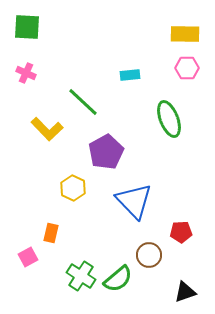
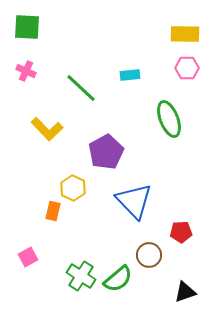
pink cross: moved 2 px up
green line: moved 2 px left, 14 px up
orange rectangle: moved 2 px right, 22 px up
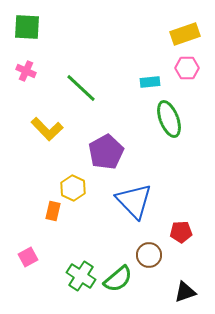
yellow rectangle: rotated 20 degrees counterclockwise
cyan rectangle: moved 20 px right, 7 px down
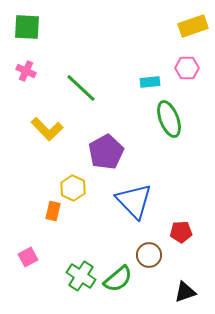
yellow rectangle: moved 8 px right, 8 px up
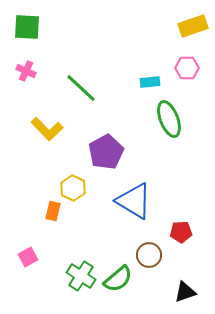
blue triangle: rotated 15 degrees counterclockwise
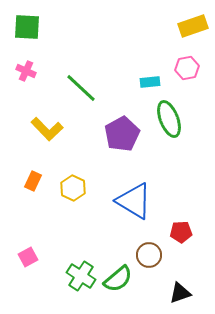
pink hexagon: rotated 10 degrees counterclockwise
purple pentagon: moved 16 px right, 18 px up
orange rectangle: moved 20 px left, 30 px up; rotated 12 degrees clockwise
black triangle: moved 5 px left, 1 px down
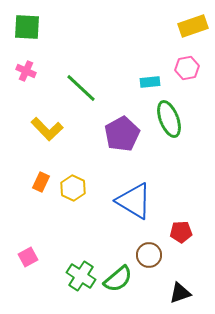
orange rectangle: moved 8 px right, 1 px down
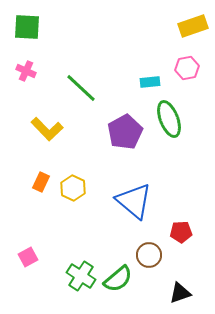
purple pentagon: moved 3 px right, 2 px up
blue triangle: rotated 9 degrees clockwise
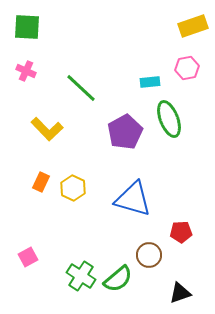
blue triangle: moved 1 px left, 2 px up; rotated 24 degrees counterclockwise
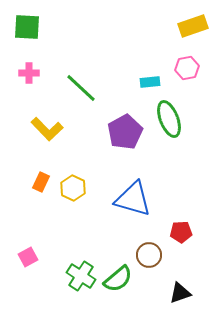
pink cross: moved 3 px right, 2 px down; rotated 24 degrees counterclockwise
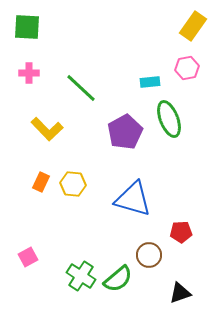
yellow rectangle: rotated 36 degrees counterclockwise
yellow hexagon: moved 4 px up; rotated 20 degrees counterclockwise
